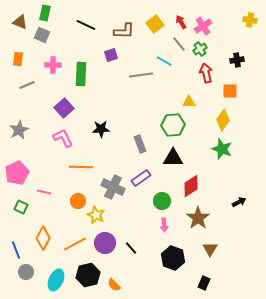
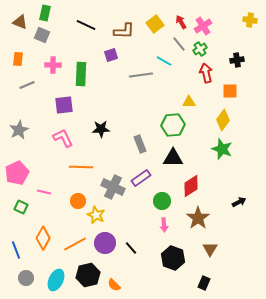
purple square at (64, 108): moved 3 px up; rotated 36 degrees clockwise
gray circle at (26, 272): moved 6 px down
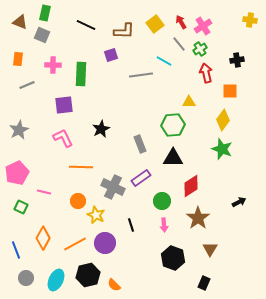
black star at (101, 129): rotated 24 degrees counterclockwise
black line at (131, 248): moved 23 px up; rotated 24 degrees clockwise
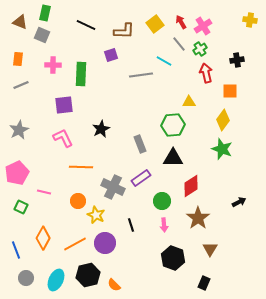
gray line at (27, 85): moved 6 px left
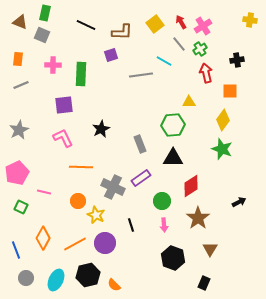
brown L-shape at (124, 31): moved 2 px left, 1 px down
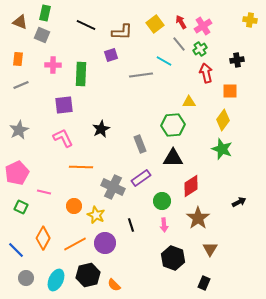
orange circle at (78, 201): moved 4 px left, 5 px down
blue line at (16, 250): rotated 24 degrees counterclockwise
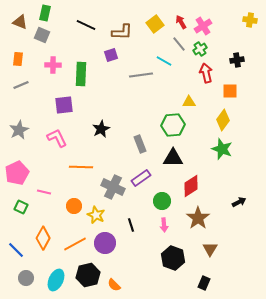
pink L-shape at (63, 138): moved 6 px left
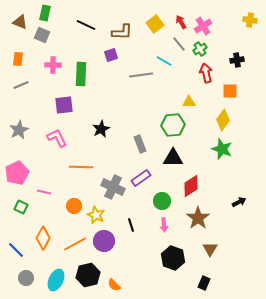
purple circle at (105, 243): moved 1 px left, 2 px up
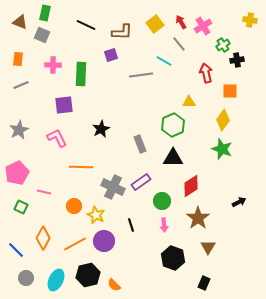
green cross at (200, 49): moved 23 px right, 4 px up
green hexagon at (173, 125): rotated 20 degrees counterclockwise
purple rectangle at (141, 178): moved 4 px down
brown triangle at (210, 249): moved 2 px left, 2 px up
